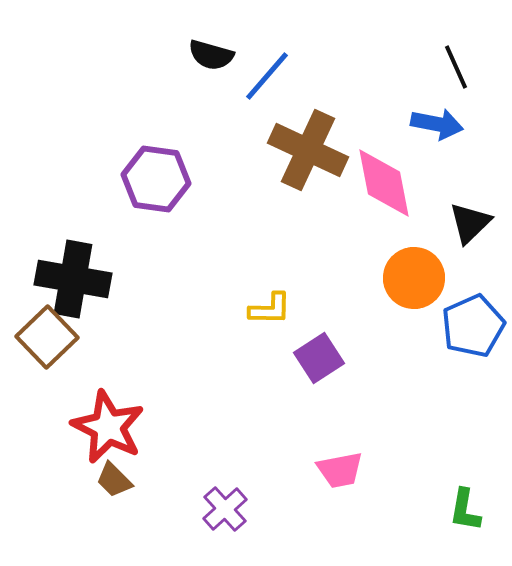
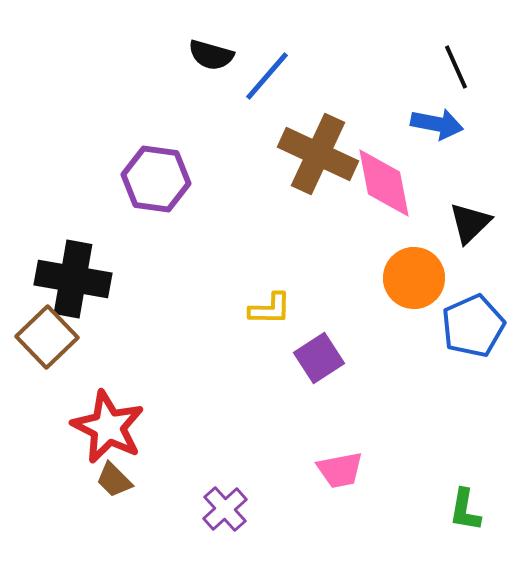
brown cross: moved 10 px right, 4 px down
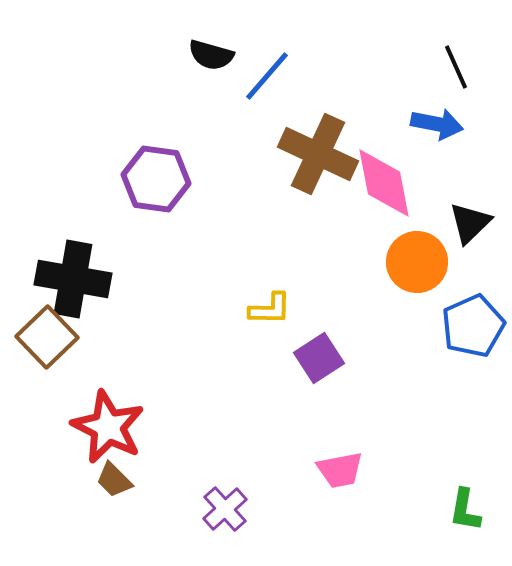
orange circle: moved 3 px right, 16 px up
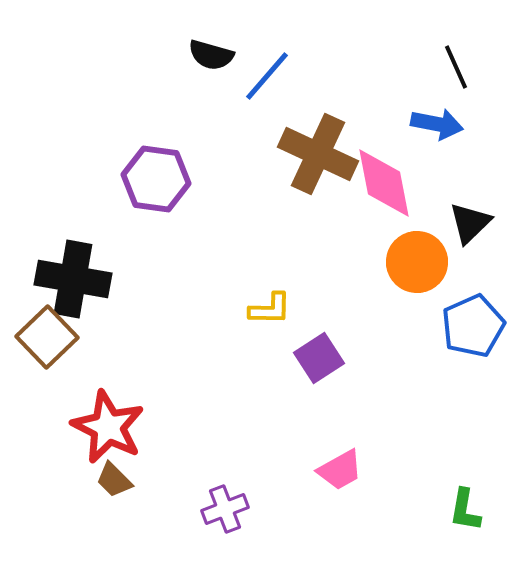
pink trapezoid: rotated 18 degrees counterclockwise
purple cross: rotated 21 degrees clockwise
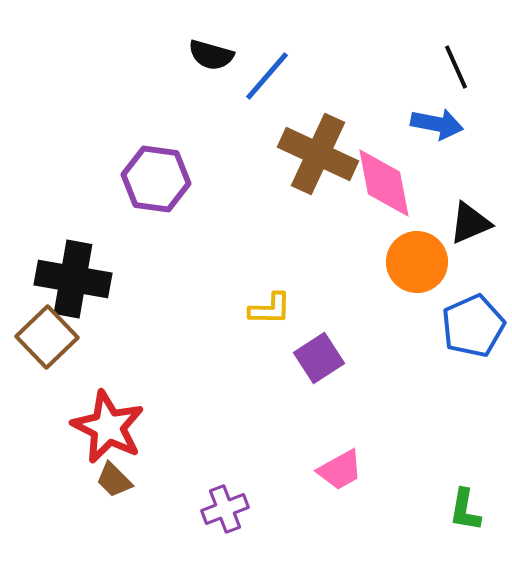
black triangle: rotated 21 degrees clockwise
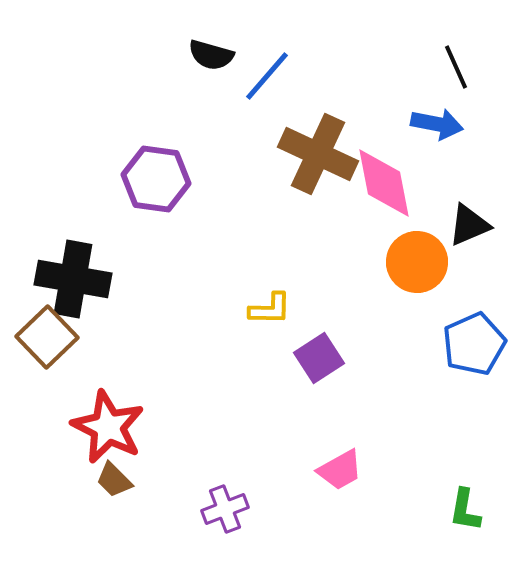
black triangle: moved 1 px left, 2 px down
blue pentagon: moved 1 px right, 18 px down
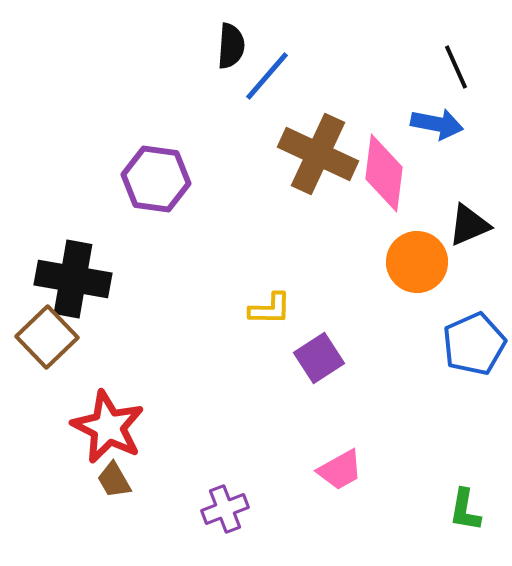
black semicircle: moved 20 px right, 9 px up; rotated 102 degrees counterclockwise
pink diamond: moved 10 px up; rotated 18 degrees clockwise
brown trapezoid: rotated 15 degrees clockwise
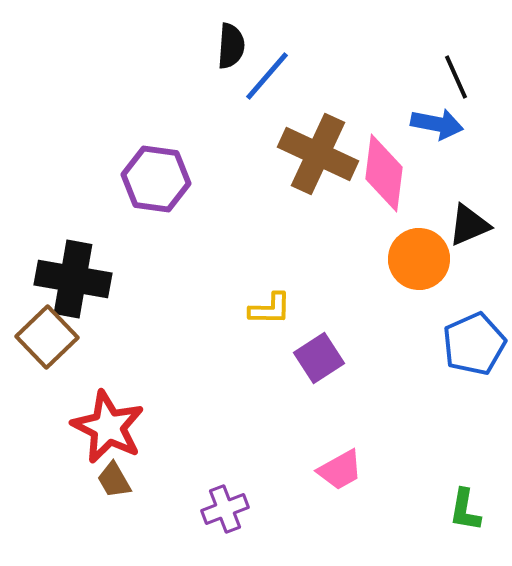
black line: moved 10 px down
orange circle: moved 2 px right, 3 px up
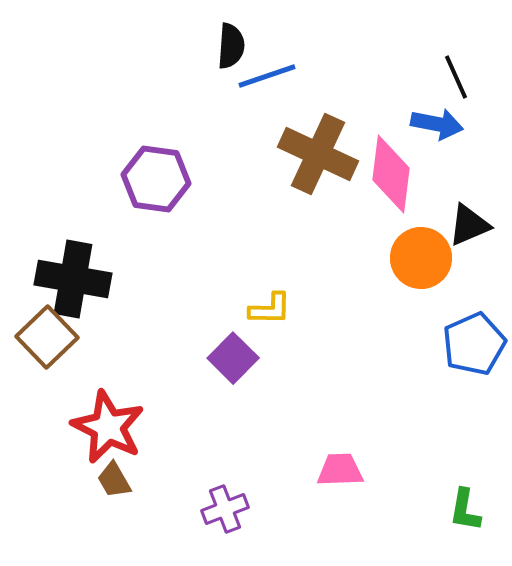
blue line: rotated 30 degrees clockwise
pink diamond: moved 7 px right, 1 px down
orange circle: moved 2 px right, 1 px up
purple square: moved 86 px left; rotated 12 degrees counterclockwise
pink trapezoid: rotated 153 degrees counterclockwise
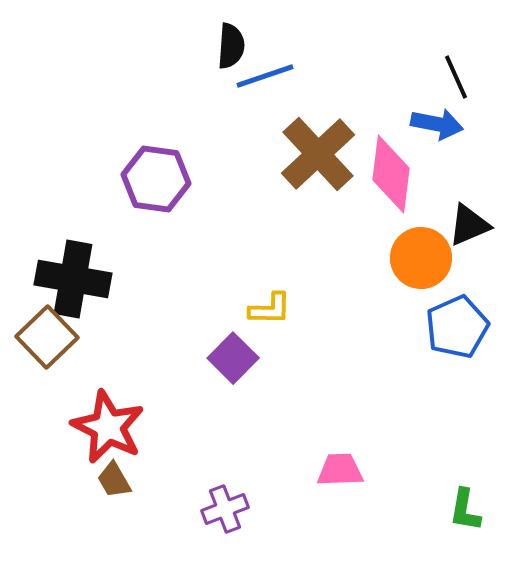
blue line: moved 2 px left
brown cross: rotated 22 degrees clockwise
blue pentagon: moved 17 px left, 17 px up
